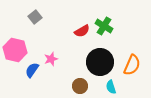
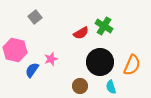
red semicircle: moved 1 px left, 2 px down
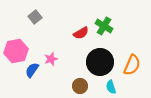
pink hexagon: moved 1 px right, 1 px down; rotated 25 degrees counterclockwise
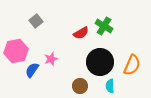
gray square: moved 1 px right, 4 px down
cyan semicircle: moved 1 px left, 1 px up; rotated 16 degrees clockwise
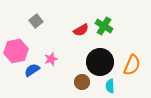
red semicircle: moved 3 px up
blue semicircle: rotated 21 degrees clockwise
brown circle: moved 2 px right, 4 px up
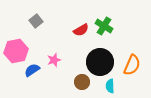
pink star: moved 3 px right, 1 px down
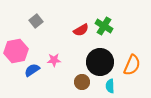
pink star: rotated 16 degrees clockwise
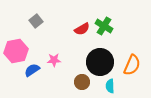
red semicircle: moved 1 px right, 1 px up
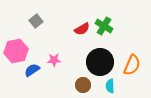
brown circle: moved 1 px right, 3 px down
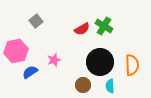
pink star: rotated 16 degrees counterclockwise
orange semicircle: rotated 25 degrees counterclockwise
blue semicircle: moved 2 px left, 2 px down
